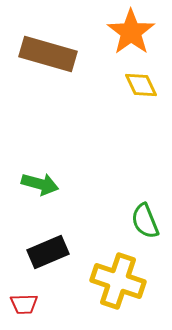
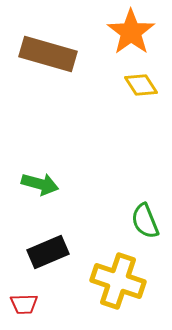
yellow diamond: rotated 8 degrees counterclockwise
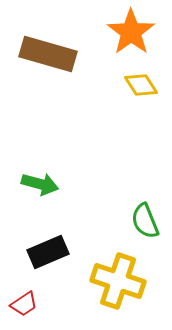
red trapezoid: rotated 32 degrees counterclockwise
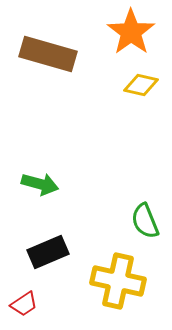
yellow diamond: rotated 44 degrees counterclockwise
yellow cross: rotated 6 degrees counterclockwise
